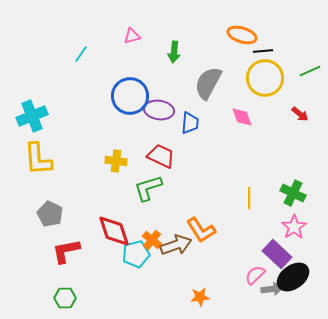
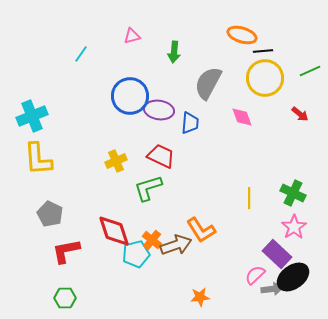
yellow cross: rotated 30 degrees counterclockwise
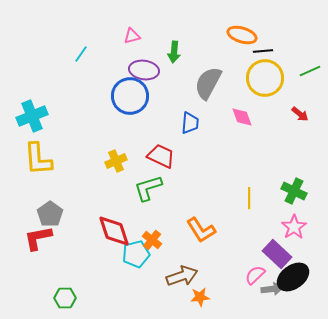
purple ellipse: moved 15 px left, 40 px up
green cross: moved 1 px right, 2 px up
gray pentagon: rotated 10 degrees clockwise
brown arrow: moved 6 px right, 31 px down
red L-shape: moved 28 px left, 13 px up
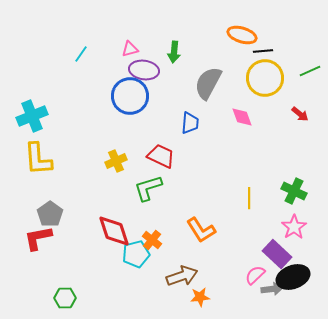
pink triangle: moved 2 px left, 13 px down
black ellipse: rotated 16 degrees clockwise
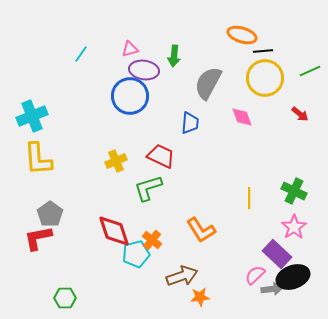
green arrow: moved 4 px down
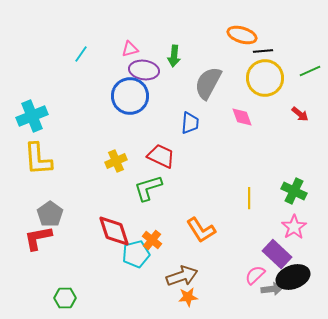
orange star: moved 12 px left
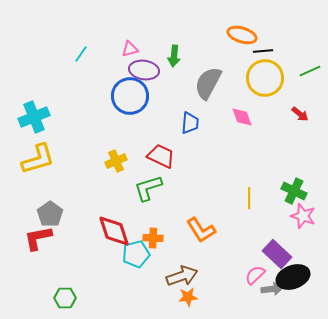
cyan cross: moved 2 px right, 1 px down
yellow L-shape: rotated 102 degrees counterclockwise
pink star: moved 9 px right, 11 px up; rotated 20 degrees counterclockwise
orange cross: moved 1 px right, 2 px up; rotated 36 degrees counterclockwise
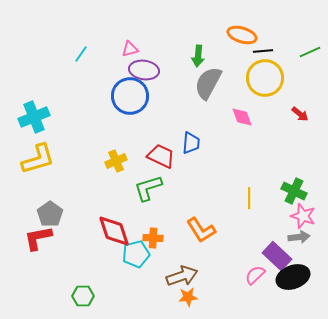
green arrow: moved 24 px right
green line: moved 19 px up
blue trapezoid: moved 1 px right, 20 px down
purple rectangle: moved 2 px down
gray arrow: moved 27 px right, 52 px up
green hexagon: moved 18 px right, 2 px up
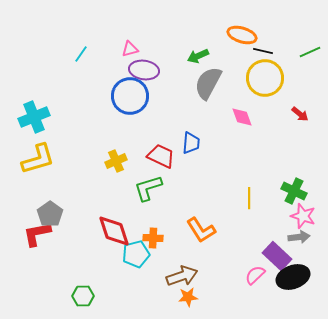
black line: rotated 18 degrees clockwise
green arrow: rotated 60 degrees clockwise
red L-shape: moved 1 px left, 4 px up
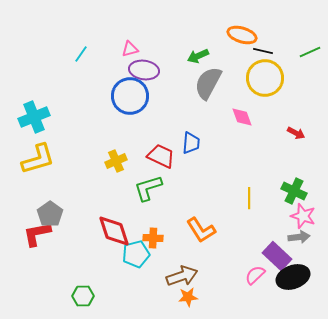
red arrow: moved 4 px left, 19 px down; rotated 12 degrees counterclockwise
